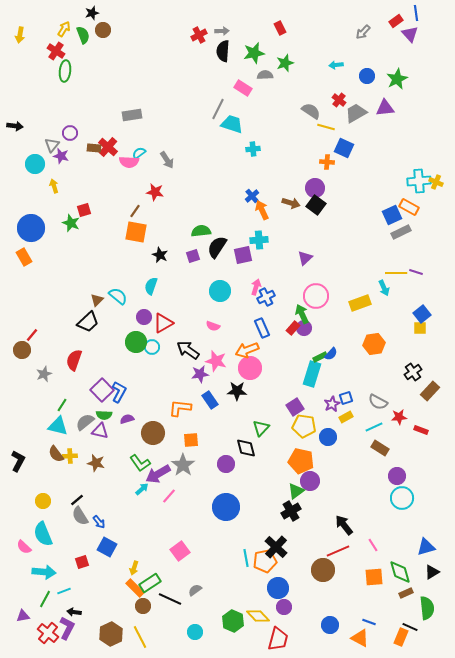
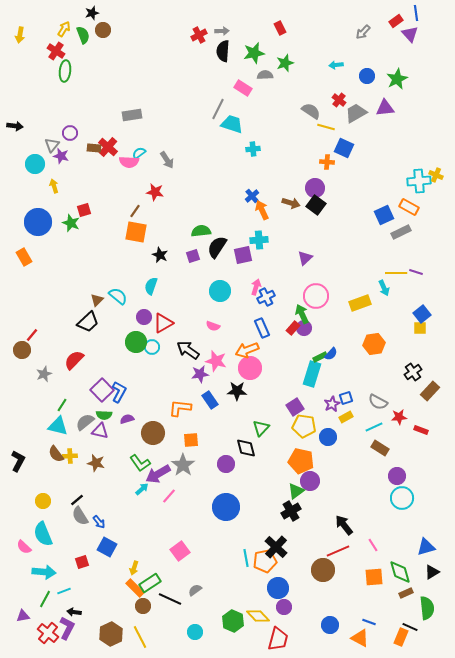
yellow cross at (436, 182): moved 7 px up
blue square at (392, 215): moved 8 px left
blue circle at (31, 228): moved 7 px right, 6 px up
red semicircle at (74, 360): rotated 25 degrees clockwise
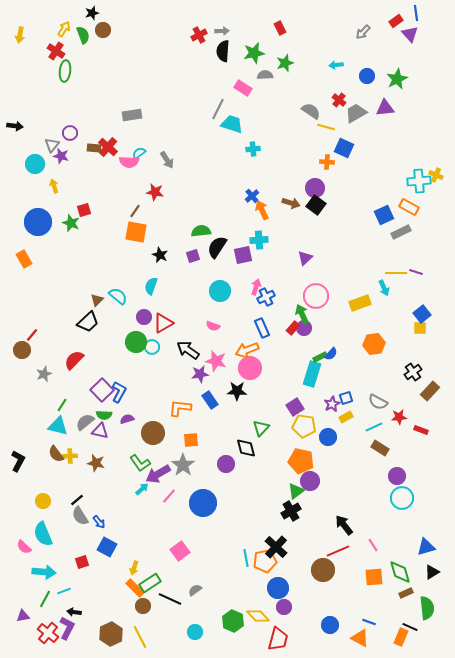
orange rectangle at (24, 257): moved 2 px down
blue circle at (226, 507): moved 23 px left, 4 px up
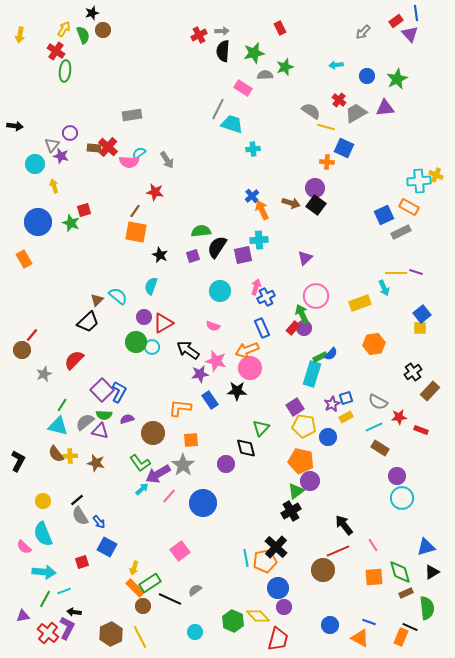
green star at (285, 63): moved 4 px down
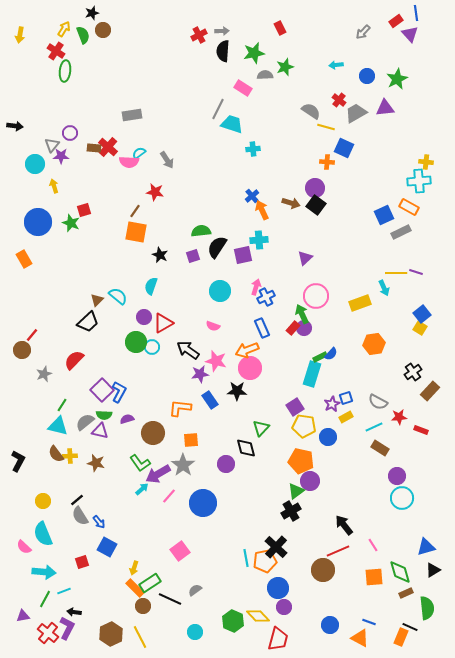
purple star at (61, 156): rotated 14 degrees counterclockwise
yellow cross at (436, 175): moved 10 px left, 13 px up; rotated 16 degrees counterclockwise
yellow square at (420, 328): rotated 32 degrees clockwise
black triangle at (432, 572): moved 1 px right, 2 px up
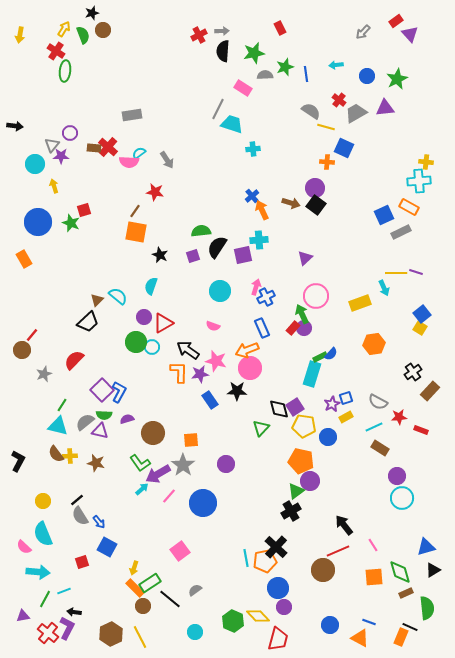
blue line at (416, 13): moved 110 px left, 61 px down
orange L-shape at (180, 408): moved 1 px left, 36 px up; rotated 85 degrees clockwise
black diamond at (246, 448): moved 33 px right, 39 px up
cyan arrow at (44, 572): moved 6 px left
black line at (170, 599): rotated 15 degrees clockwise
